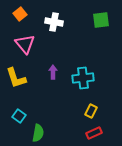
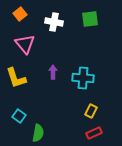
green square: moved 11 px left, 1 px up
cyan cross: rotated 10 degrees clockwise
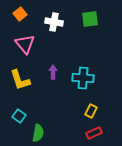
yellow L-shape: moved 4 px right, 2 px down
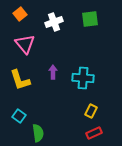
white cross: rotated 30 degrees counterclockwise
green semicircle: rotated 18 degrees counterclockwise
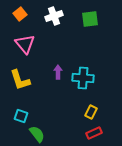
white cross: moved 6 px up
purple arrow: moved 5 px right
yellow rectangle: moved 1 px down
cyan square: moved 2 px right; rotated 16 degrees counterclockwise
green semicircle: moved 1 px left, 1 px down; rotated 30 degrees counterclockwise
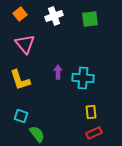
yellow rectangle: rotated 32 degrees counterclockwise
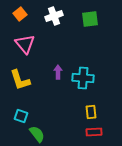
red rectangle: moved 1 px up; rotated 21 degrees clockwise
